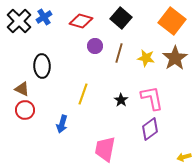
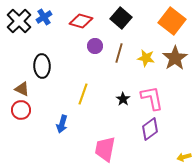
black star: moved 2 px right, 1 px up
red circle: moved 4 px left
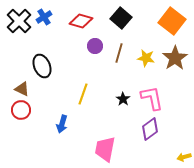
black ellipse: rotated 20 degrees counterclockwise
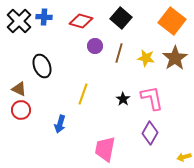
blue cross: rotated 35 degrees clockwise
brown triangle: moved 3 px left
blue arrow: moved 2 px left
purple diamond: moved 4 px down; rotated 25 degrees counterclockwise
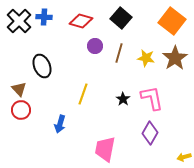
brown triangle: rotated 21 degrees clockwise
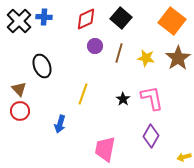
red diamond: moved 5 px right, 2 px up; rotated 40 degrees counterclockwise
brown star: moved 3 px right
red circle: moved 1 px left, 1 px down
purple diamond: moved 1 px right, 3 px down
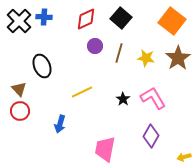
yellow line: moved 1 px left, 2 px up; rotated 45 degrees clockwise
pink L-shape: moved 1 px right; rotated 20 degrees counterclockwise
